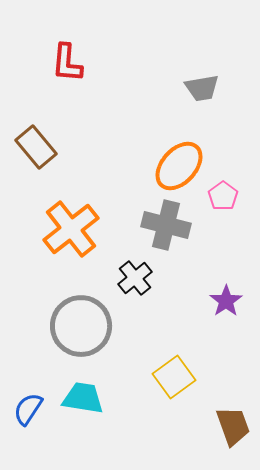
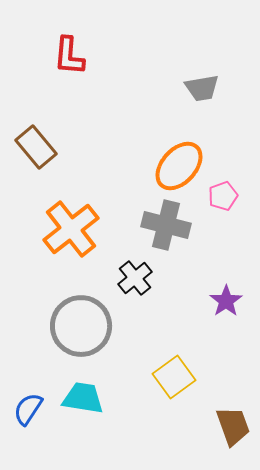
red L-shape: moved 2 px right, 7 px up
pink pentagon: rotated 16 degrees clockwise
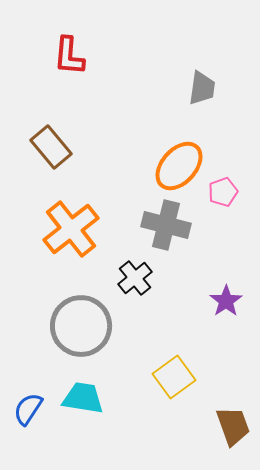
gray trapezoid: rotated 72 degrees counterclockwise
brown rectangle: moved 15 px right
pink pentagon: moved 4 px up
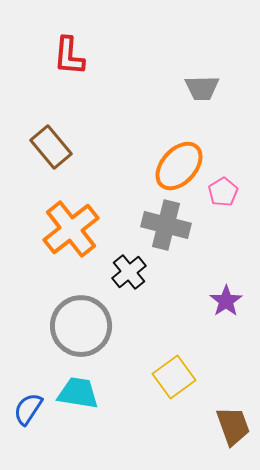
gray trapezoid: rotated 81 degrees clockwise
pink pentagon: rotated 12 degrees counterclockwise
black cross: moved 6 px left, 6 px up
cyan trapezoid: moved 5 px left, 5 px up
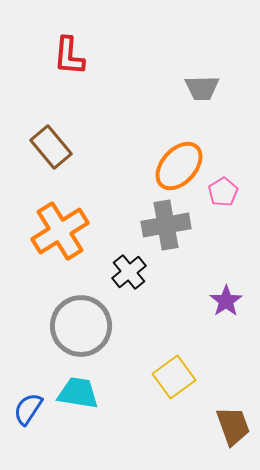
gray cross: rotated 24 degrees counterclockwise
orange cross: moved 11 px left, 2 px down; rotated 6 degrees clockwise
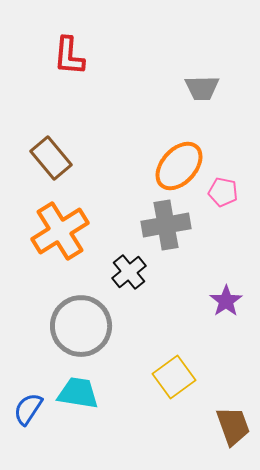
brown rectangle: moved 11 px down
pink pentagon: rotated 28 degrees counterclockwise
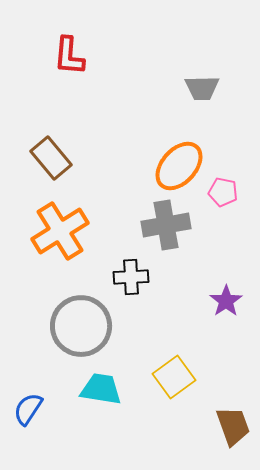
black cross: moved 2 px right, 5 px down; rotated 36 degrees clockwise
cyan trapezoid: moved 23 px right, 4 px up
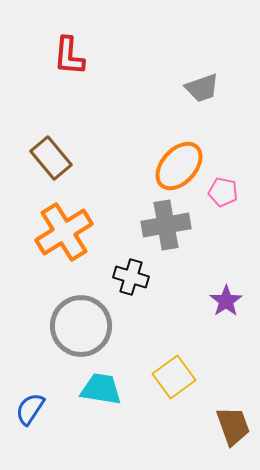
gray trapezoid: rotated 18 degrees counterclockwise
orange cross: moved 4 px right, 1 px down
black cross: rotated 20 degrees clockwise
blue semicircle: moved 2 px right
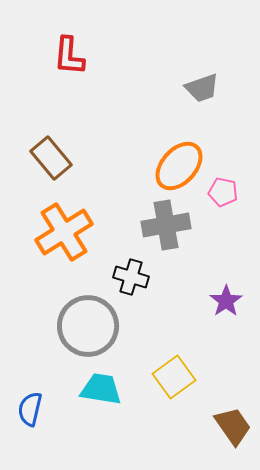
gray circle: moved 7 px right
blue semicircle: rotated 20 degrees counterclockwise
brown trapezoid: rotated 15 degrees counterclockwise
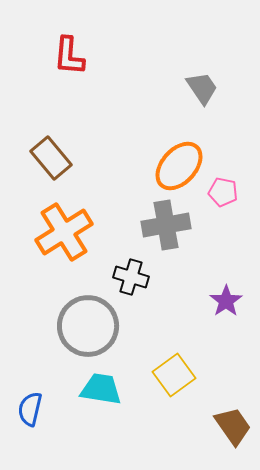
gray trapezoid: rotated 105 degrees counterclockwise
yellow square: moved 2 px up
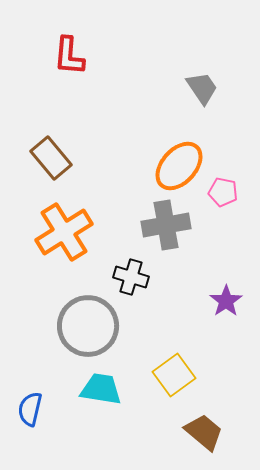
brown trapezoid: moved 29 px left, 6 px down; rotated 15 degrees counterclockwise
